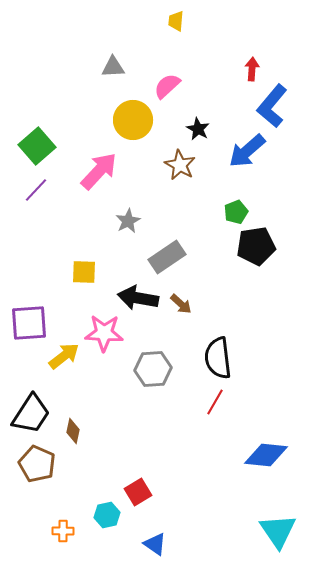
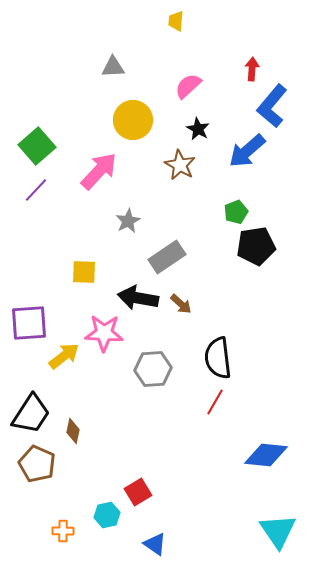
pink semicircle: moved 21 px right
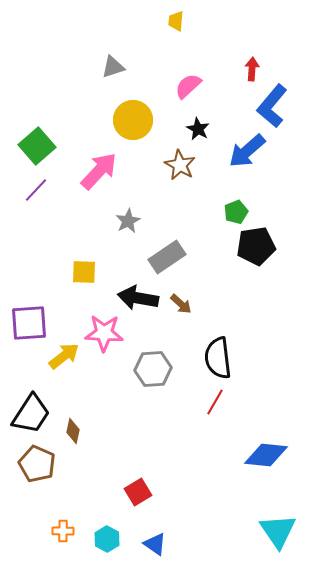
gray triangle: rotated 15 degrees counterclockwise
cyan hexagon: moved 24 px down; rotated 20 degrees counterclockwise
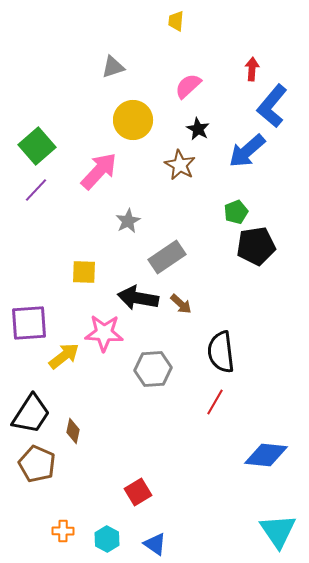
black semicircle: moved 3 px right, 6 px up
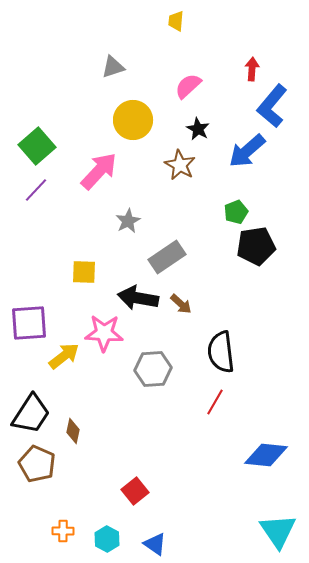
red square: moved 3 px left, 1 px up; rotated 8 degrees counterclockwise
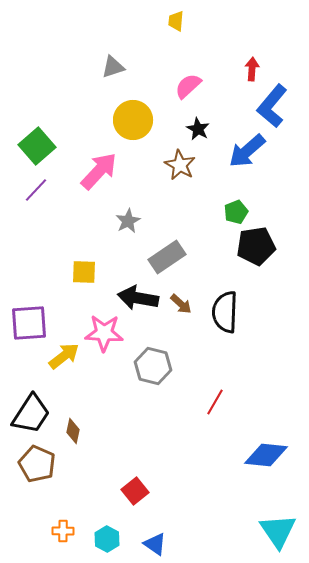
black semicircle: moved 4 px right, 40 px up; rotated 9 degrees clockwise
gray hexagon: moved 3 px up; rotated 18 degrees clockwise
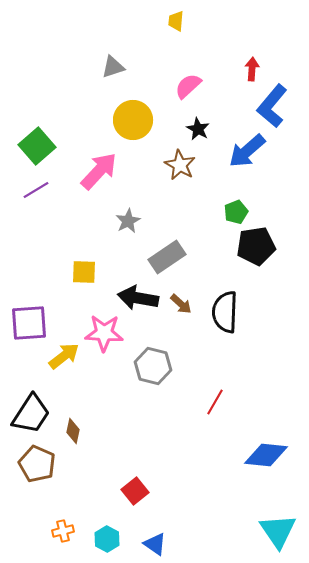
purple line: rotated 16 degrees clockwise
orange cross: rotated 15 degrees counterclockwise
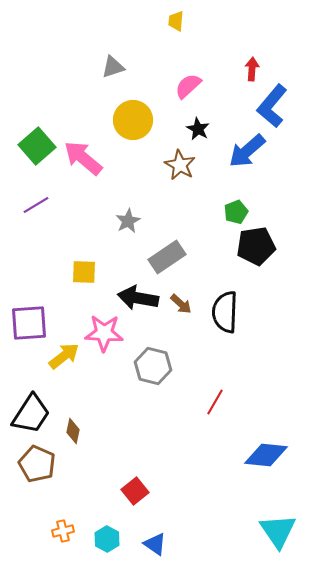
pink arrow: moved 16 px left, 13 px up; rotated 93 degrees counterclockwise
purple line: moved 15 px down
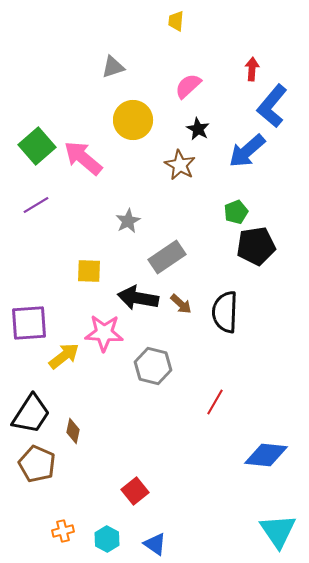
yellow square: moved 5 px right, 1 px up
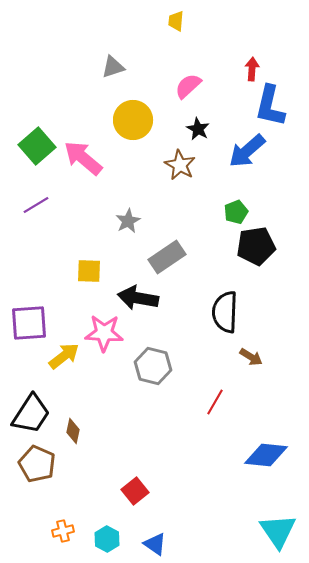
blue L-shape: moved 2 px left; rotated 27 degrees counterclockwise
brown arrow: moved 70 px right, 53 px down; rotated 10 degrees counterclockwise
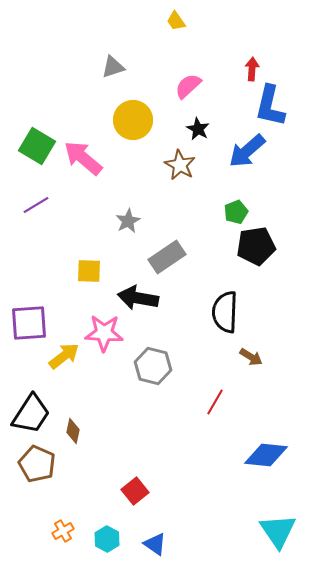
yellow trapezoid: rotated 40 degrees counterclockwise
green square: rotated 18 degrees counterclockwise
orange cross: rotated 15 degrees counterclockwise
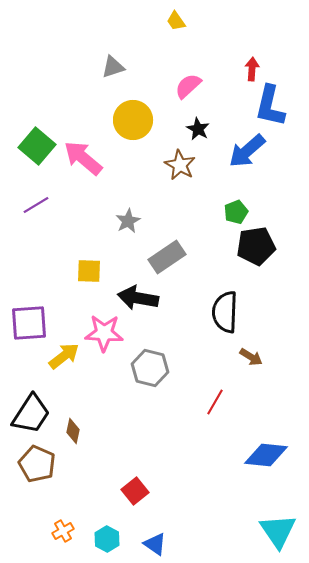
green square: rotated 9 degrees clockwise
gray hexagon: moved 3 px left, 2 px down
